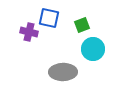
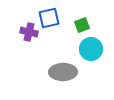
blue square: rotated 25 degrees counterclockwise
cyan circle: moved 2 px left
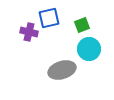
cyan circle: moved 2 px left
gray ellipse: moved 1 px left, 2 px up; rotated 16 degrees counterclockwise
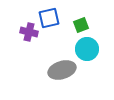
green square: moved 1 px left
cyan circle: moved 2 px left
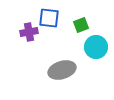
blue square: rotated 20 degrees clockwise
purple cross: rotated 24 degrees counterclockwise
cyan circle: moved 9 px right, 2 px up
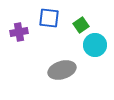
green square: rotated 14 degrees counterclockwise
purple cross: moved 10 px left
cyan circle: moved 1 px left, 2 px up
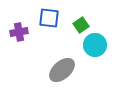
gray ellipse: rotated 24 degrees counterclockwise
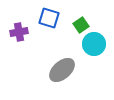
blue square: rotated 10 degrees clockwise
cyan circle: moved 1 px left, 1 px up
